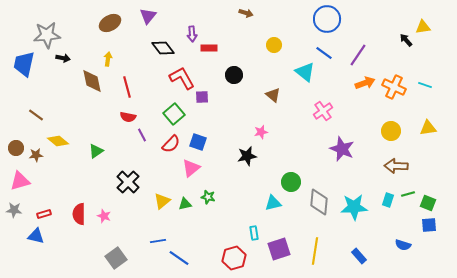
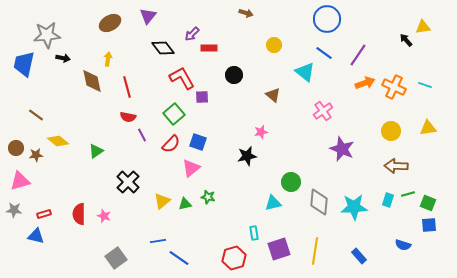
purple arrow at (192, 34): rotated 49 degrees clockwise
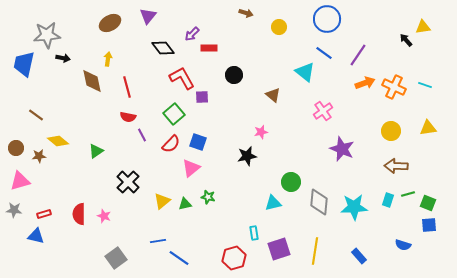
yellow circle at (274, 45): moved 5 px right, 18 px up
brown star at (36, 155): moved 3 px right, 1 px down
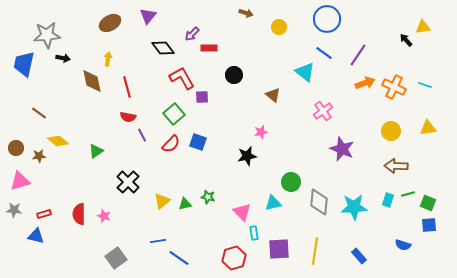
brown line at (36, 115): moved 3 px right, 2 px up
pink triangle at (191, 168): moved 51 px right, 44 px down; rotated 36 degrees counterclockwise
purple square at (279, 249): rotated 15 degrees clockwise
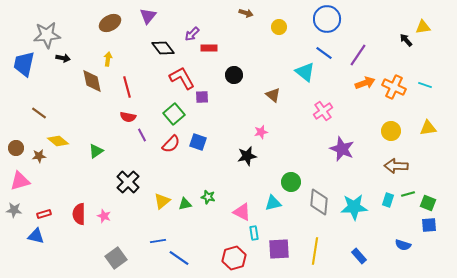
pink triangle at (242, 212): rotated 18 degrees counterclockwise
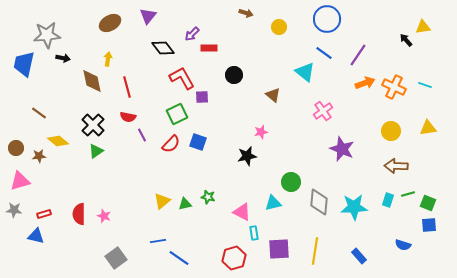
green square at (174, 114): moved 3 px right; rotated 15 degrees clockwise
black cross at (128, 182): moved 35 px left, 57 px up
